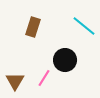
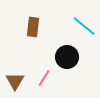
brown rectangle: rotated 12 degrees counterclockwise
black circle: moved 2 px right, 3 px up
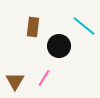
black circle: moved 8 px left, 11 px up
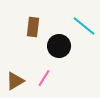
brown triangle: rotated 30 degrees clockwise
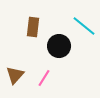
brown triangle: moved 6 px up; rotated 18 degrees counterclockwise
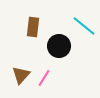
brown triangle: moved 6 px right
